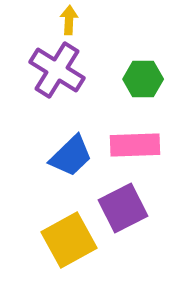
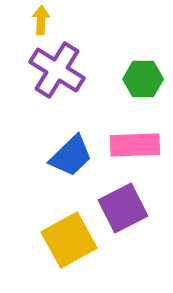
yellow arrow: moved 28 px left
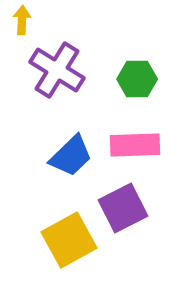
yellow arrow: moved 19 px left
green hexagon: moved 6 px left
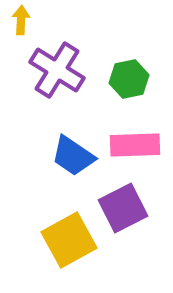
yellow arrow: moved 1 px left
green hexagon: moved 8 px left; rotated 12 degrees counterclockwise
blue trapezoid: moved 2 px right; rotated 78 degrees clockwise
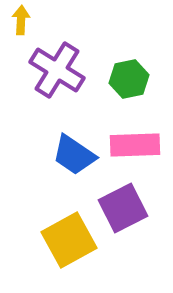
blue trapezoid: moved 1 px right, 1 px up
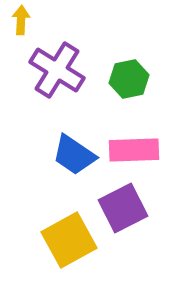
pink rectangle: moved 1 px left, 5 px down
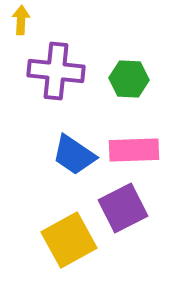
purple cross: moved 1 px left, 1 px down; rotated 26 degrees counterclockwise
green hexagon: rotated 15 degrees clockwise
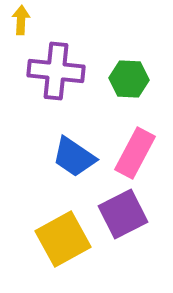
pink rectangle: moved 1 px right, 3 px down; rotated 60 degrees counterclockwise
blue trapezoid: moved 2 px down
purple square: moved 6 px down
yellow square: moved 6 px left, 1 px up
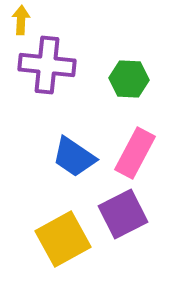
purple cross: moved 9 px left, 6 px up
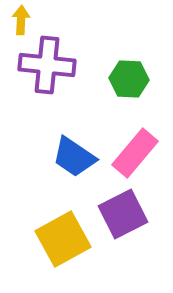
pink rectangle: rotated 12 degrees clockwise
